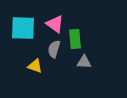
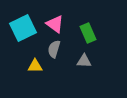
cyan square: rotated 28 degrees counterclockwise
green rectangle: moved 13 px right, 6 px up; rotated 18 degrees counterclockwise
gray triangle: moved 1 px up
yellow triangle: rotated 21 degrees counterclockwise
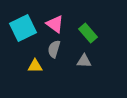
green rectangle: rotated 18 degrees counterclockwise
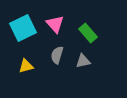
pink triangle: rotated 12 degrees clockwise
gray semicircle: moved 3 px right, 6 px down
gray triangle: moved 1 px left; rotated 14 degrees counterclockwise
yellow triangle: moved 9 px left; rotated 14 degrees counterclockwise
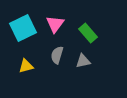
pink triangle: rotated 18 degrees clockwise
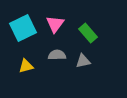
gray semicircle: rotated 72 degrees clockwise
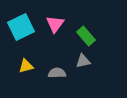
cyan square: moved 2 px left, 1 px up
green rectangle: moved 2 px left, 3 px down
gray semicircle: moved 18 px down
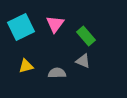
gray triangle: rotated 35 degrees clockwise
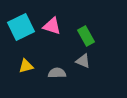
pink triangle: moved 3 px left, 2 px down; rotated 48 degrees counterclockwise
green rectangle: rotated 12 degrees clockwise
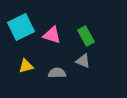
pink triangle: moved 9 px down
